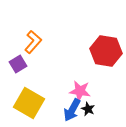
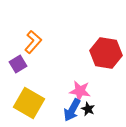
red hexagon: moved 2 px down
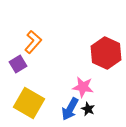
red hexagon: rotated 16 degrees clockwise
pink star: moved 3 px right, 4 px up
blue arrow: moved 2 px left, 1 px up
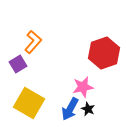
red hexagon: moved 2 px left; rotated 16 degrees clockwise
pink star: rotated 20 degrees counterclockwise
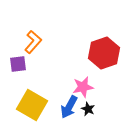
purple square: rotated 24 degrees clockwise
yellow square: moved 3 px right, 2 px down
blue arrow: moved 1 px left, 2 px up
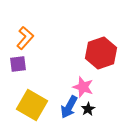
orange L-shape: moved 8 px left, 4 px up
red hexagon: moved 3 px left
pink star: rotated 30 degrees clockwise
black star: rotated 16 degrees clockwise
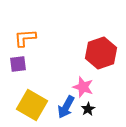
orange L-shape: rotated 135 degrees counterclockwise
blue arrow: moved 3 px left
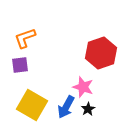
orange L-shape: rotated 15 degrees counterclockwise
purple square: moved 2 px right, 1 px down
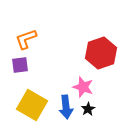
orange L-shape: moved 1 px right, 1 px down
blue arrow: rotated 35 degrees counterclockwise
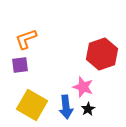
red hexagon: moved 1 px right, 1 px down
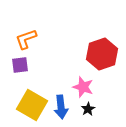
blue arrow: moved 5 px left
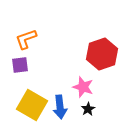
blue arrow: moved 1 px left
